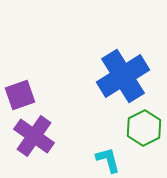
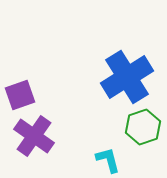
blue cross: moved 4 px right, 1 px down
green hexagon: moved 1 px left, 1 px up; rotated 8 degrees clockwise
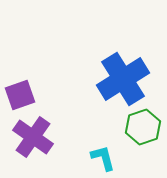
blue cross: moved 4 px left, 2 px down
purple cross: moved 1 px left, 1 px down
cyan L-shape: moved 5 px left, 2 px up
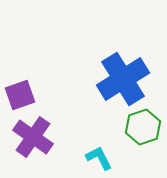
cyan L-shape: moved 4 px left; rotated 12 degrees counterclockwise
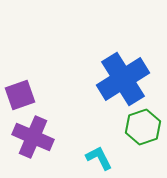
purple cross: rotated 12 degrees counterclockwise
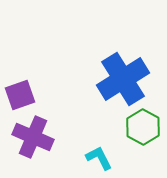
green hexagon: rotated 12 degrees counterclockwise
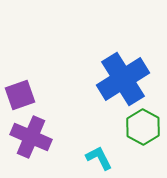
purple cross: moved 2 px left
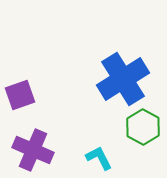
purple cross: moved 2 px right, 13 px down
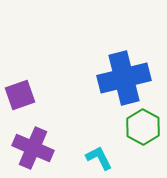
blue cross: moved 1 px right, 1 px up; rotated 18 degrees clockwise
purple cross: moved 2 px up
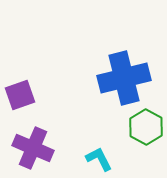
green hexagon: moved 3 px right
cyan L-shape: moved 1 px down
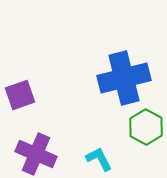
purple cross: moved 3 px right, 6 px down
